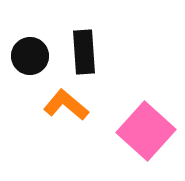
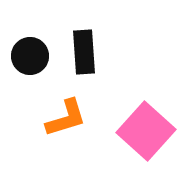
orange L-shape: moved 13 px down; rotated 123 degrees clockwise
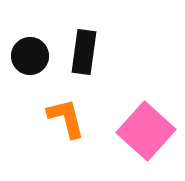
black rectangle: rotated 12 degrees clockwise
orange L-shape: rotated 87 degrees counterclockwise
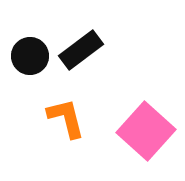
black rectangle: moved 3 px left, 2 px up; rotated 45 degrees clockwise
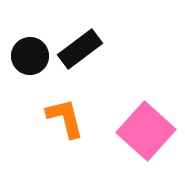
black rectangle: moved 1 px left, 1 px up
orange L-shape: moved 1 px left
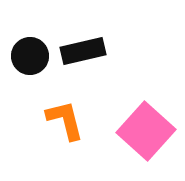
black rectangle: moved 3 px right, 2 px down; rotated 24 degrees clockwise
orange L-shape: moved 2 px down
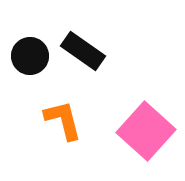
black rectangle: rotated 48 degrees clockwise
orange L-shape: moved 2 px left
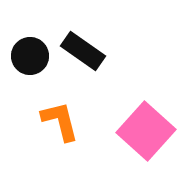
orange L-shape: moved 3 px left, 1 px down
